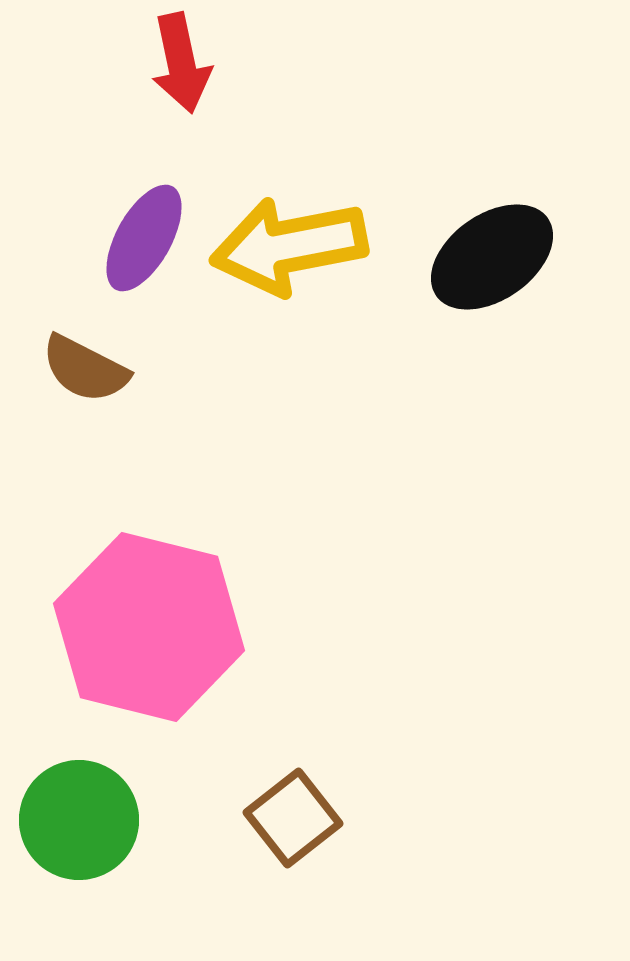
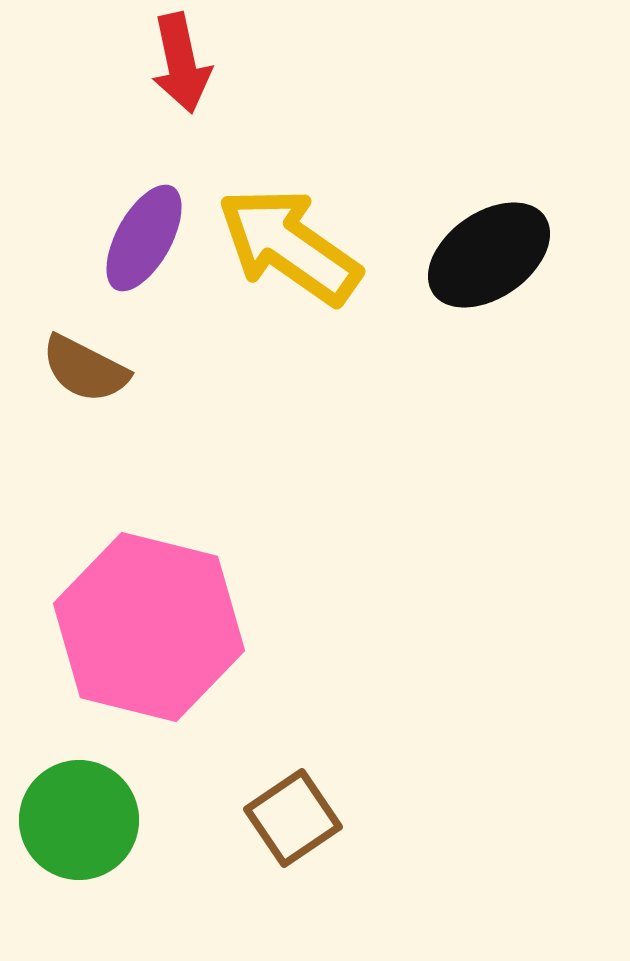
yellow arrow: rotated 46 degrees clockwise
black ellipse: moved 3 px left, 2 px up
brown square: rotated 4 degrees clockwise
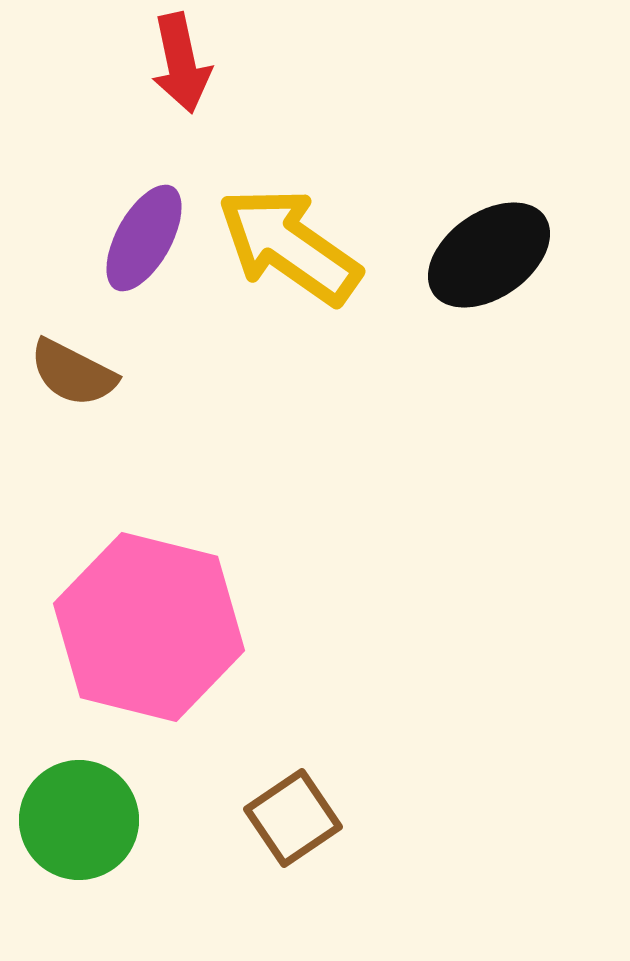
brown semicircle: moved 12 px left, 4 px down
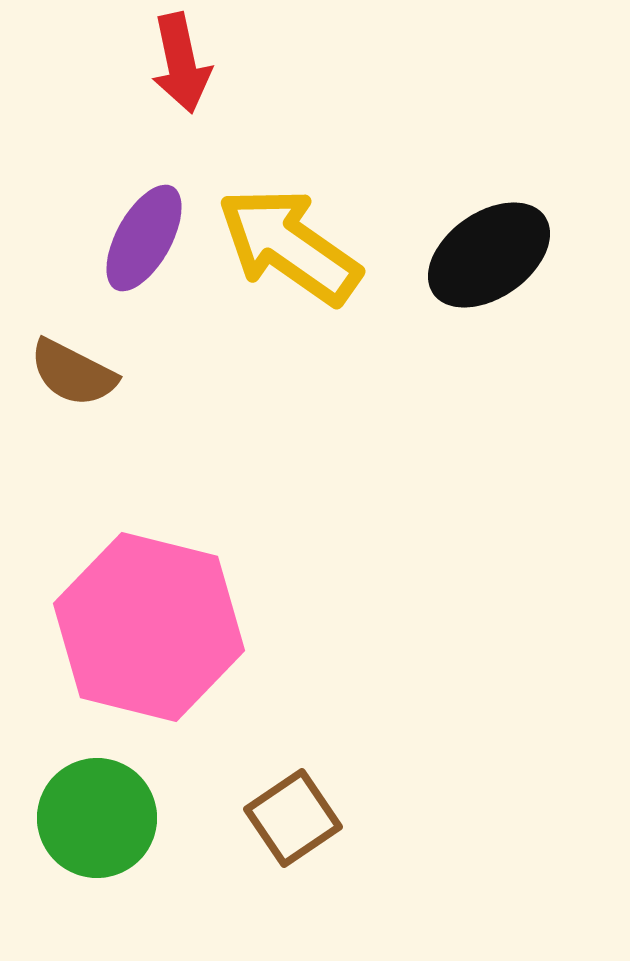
green circle: moved 18 px right, 2 px up
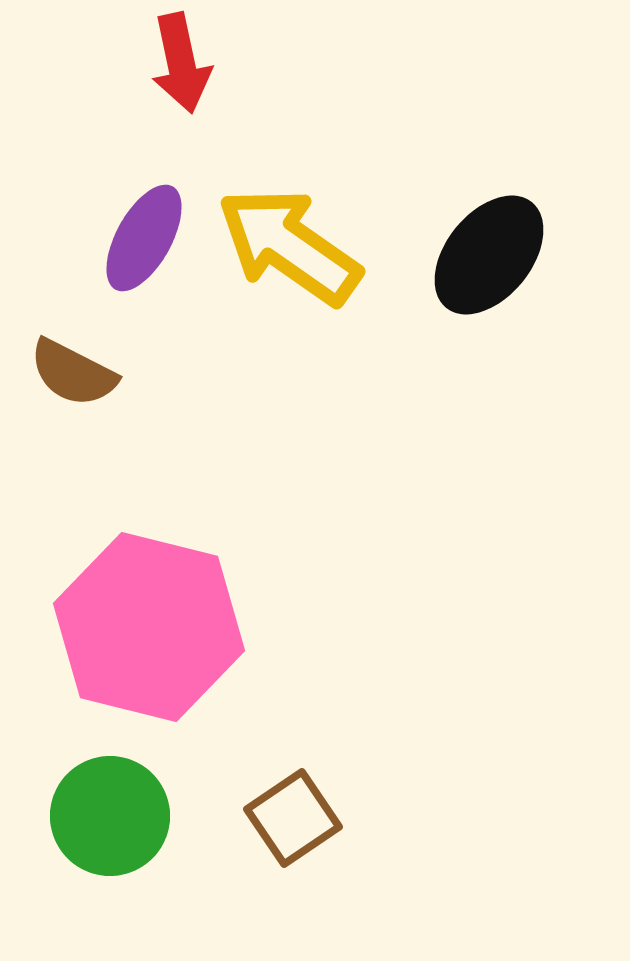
black ellipse: rotated 16 degrees counterclockwise
green circle: moved 13 px right, 2 px up
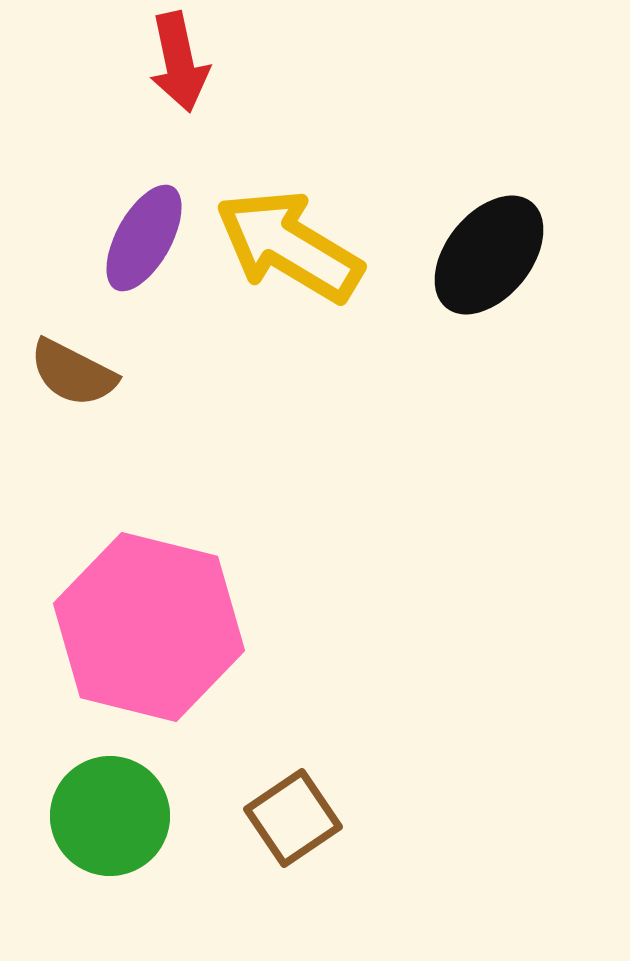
red arrow: moved 2 px left, 1 px up
yellow arrow: rotated 4 degrees counterclockwise
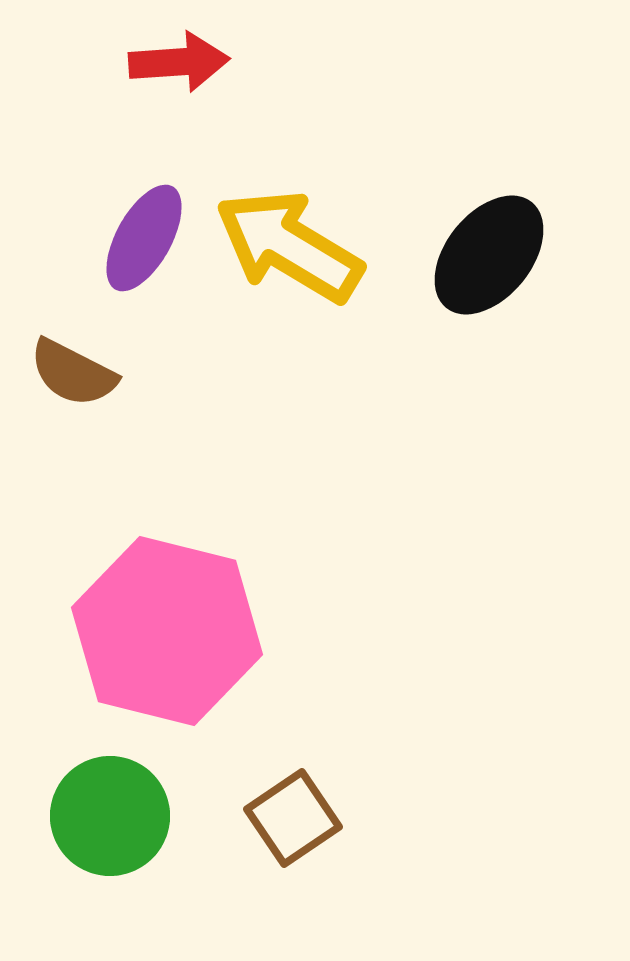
red arrow: rotated 82 degrees counterclockwise
pink hexagon: moved 18 px right, 4 px down
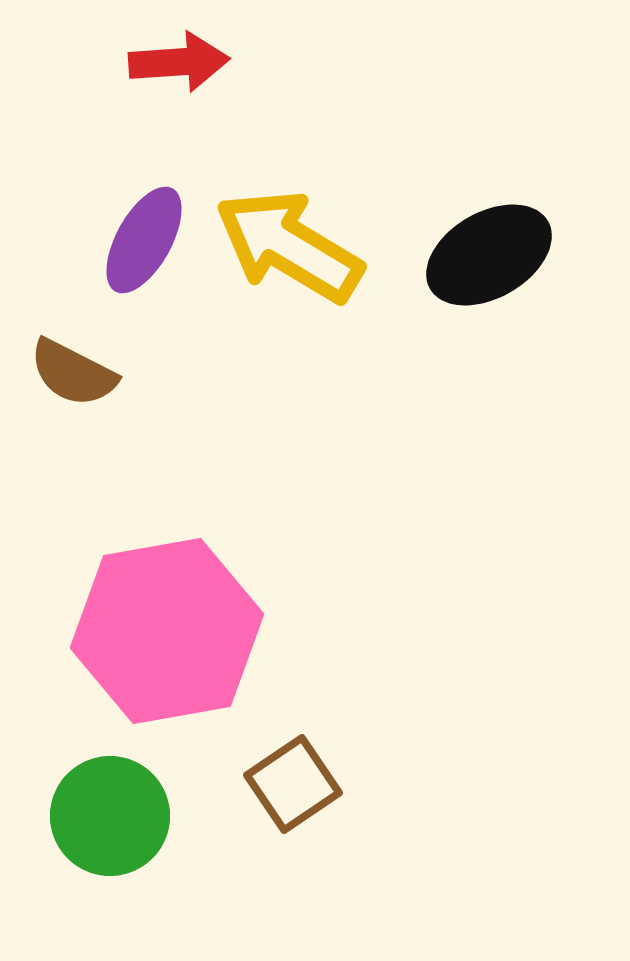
purple ellipse: moved 2 px down
black ellipse: rotated 21 degrees clockwise
pink hexagon: rotated 24 degrees counterclockwise
brown square: moved 34 px up
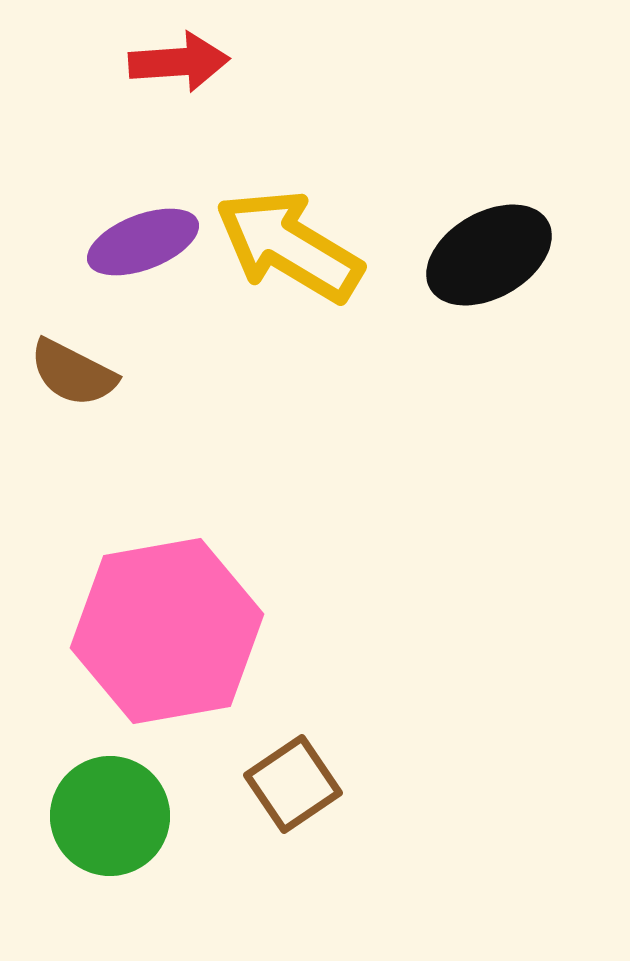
purple ellipse: moved 1 px left, 2 px down; rotated 40 degrees clockwise
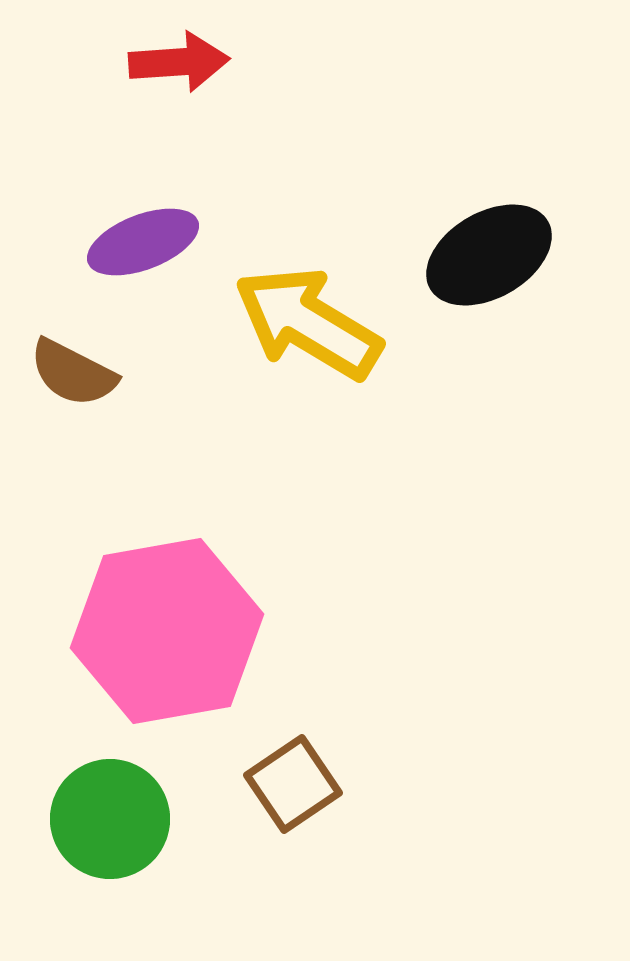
yellow arrow: moved 19 px right, 77 px down
green circle: moved 3 px down
